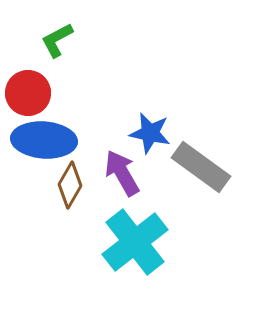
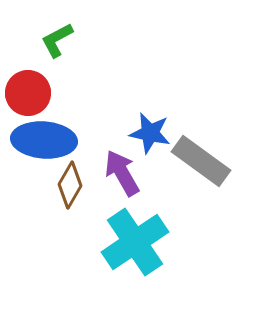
gray rectangle: moved 6 px up
cyan cross: rotated 4 degrees clockwise
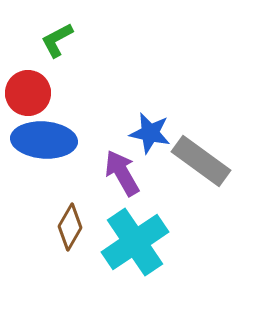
brown diamond: moved 42 px down
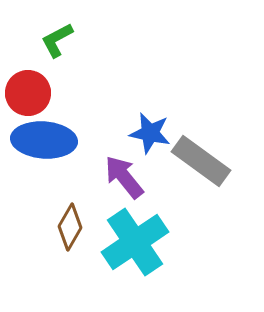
purple arrow: moved 2 px right, 4 px down; rotated 9 degrees counterclockwise
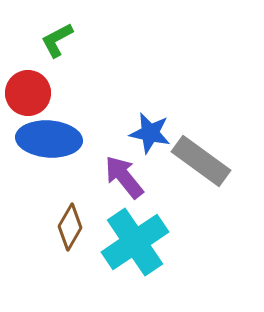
blue ellipse: moved 5 px right, 1 px up
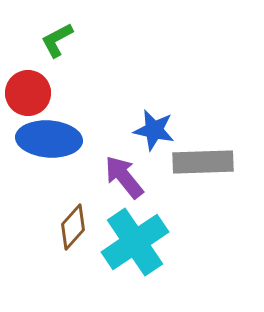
blue star: moved 4 px right, 3 px up
gray rectangle: moved 2 px right, 1 px down; rotated 38 degrees counterclockwise
brown diamond: moved 3 px right; rotated 12 degrees clockwise
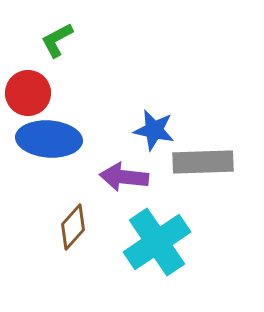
purple arrow: rotated 45 degrees counterclockwise
cyan cross: moved 22 px right
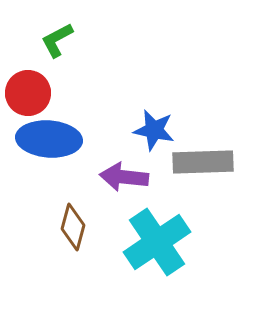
brown diamond: rotated 27 degrees counterclockwise
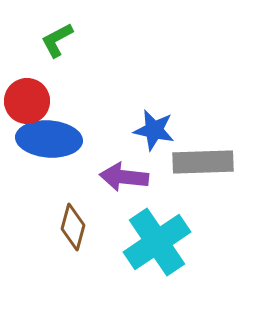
red circle: moved 1 px left, 8 px down
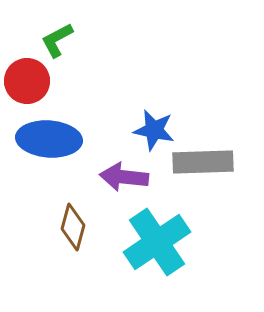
red circle: moved 20 px up
